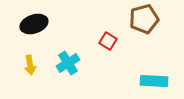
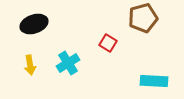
brown pentagon: moved 1 px left, 1 px up
red square: moved 2 px down
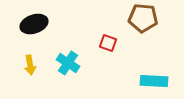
brown pentagon: rotated 20 degrees clockwise
red square: rotated 12 degrees counterclockwise
cyan cross: rotated 25 degrees counterclockwise
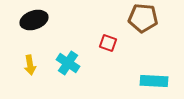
black ellipse: moved 4 px up
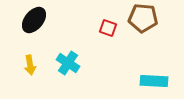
black ellipse: rotated 32 degrees counterclockwise
red square: moved 15 px up
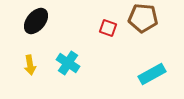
black ellipse: moved 2 px right, 1 px down
cyan rectangle: moved 2 px left, 7 px up; rotated 32 degrees counterclockwise
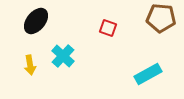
brown pentagon: moved 18 px right
cyan cross: moved 5 px left, 7 px up; rotated 10 degrees clockwise
cyan rectangle: moved 4 px left
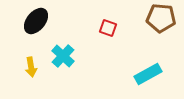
yellow arrow: moved 1 px right, 2 px down
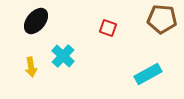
brown pentagon: moved 1 px right, 1 px down
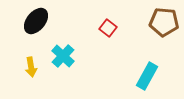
brown pentagon: moved 2 px right, 3 px down
red square: rotated 18 degrees clockwise
cyan rectangle: moved 1 px left, 2 px down; rotated 32 degrees counterclockwise
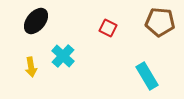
brown pentagon: moved 4 px left
red square: rotated 12 degrees counterclockwise
cyan rectangle: rotated 60 degrees counterclockwise
